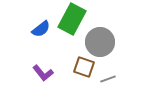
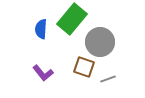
green rectangle: rotated 12 degrees clockwise
blue semicircle: rotated 132 degrees clockwise
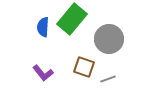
blue semicircle: moved 2 px right, 2 px up
gray circle: moved 9 px right, 3 px up
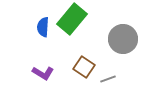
gray circle: moved 14 px right
brown square: rotated 15 degrees clockwise
purple L-shape: rotated 20 degrees counterclockwise
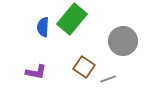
gray circle: moved 2 px down
purple L-shape: moved 7 px left, 1 px up; rotated 20 degrees counterclockwise
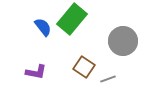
blue semicircle: rotated 138 degrees clockwise
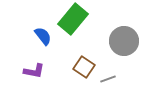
green rectangle: moved 1 px right
blue semicircle: moved 9 px down
gray circle: moved 1 px right
purple L-shape: moved 2 px left, 1 px up
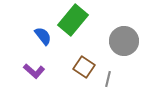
green rectangle: moved 1 px down
purple L-shape: rotated 30 degrees clockwise
gray line: rotated 56 degrees counterclockwise
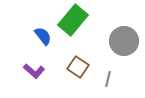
brown square: moved 6 px left
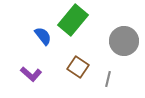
purple L-shape: moved 3 px left, 3 px down
